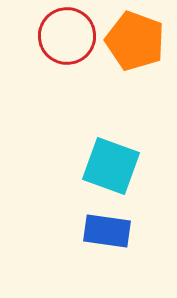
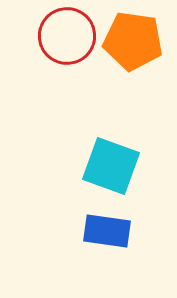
orange pentagon: moved 2 px left; rotated 12 degrees counterclockwise
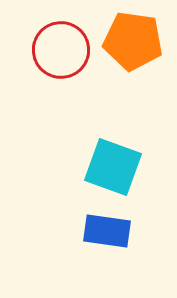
red circle: moved 6 px left, 14 px down
cyan square: moved 2 px right, 1 px down
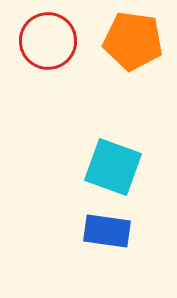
red circle: moved 13 px left, 9 px up
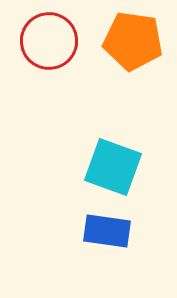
red circle: moved 1 px right
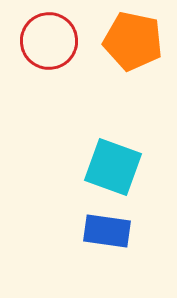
orange pentagon: rotated 4 degrees clockwise
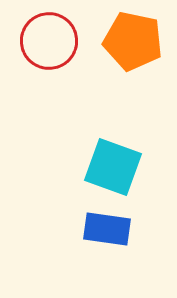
blue rectangle: moved 2 px up
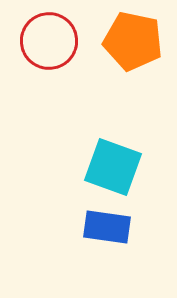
blue rectangle: moved 2 px up
